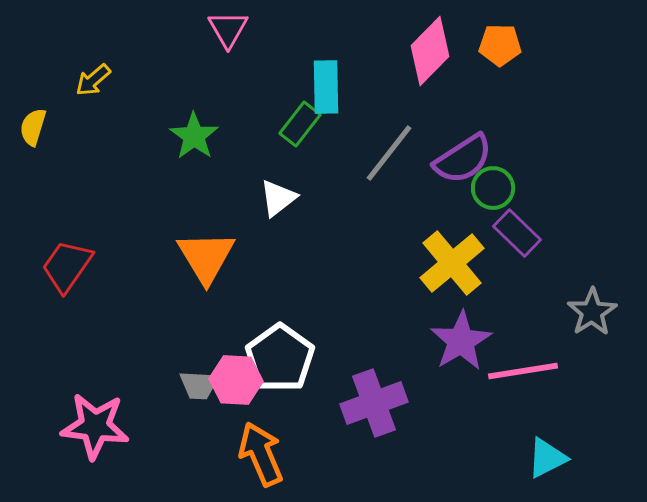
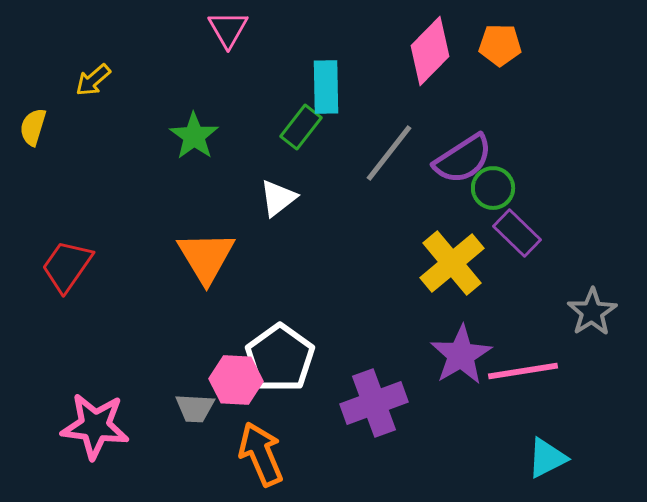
green rectangle: moved 1 px right, 3 px down
purple star: moved 14 px down
gray trapezoid: moved 4 px left, 23 px down
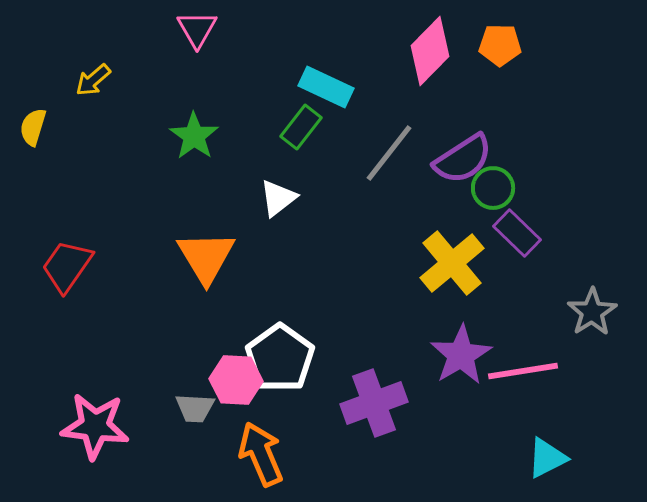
pink triangle: moved 31 px left
cyan rectangle: rotated 64 degrees counterclockwise
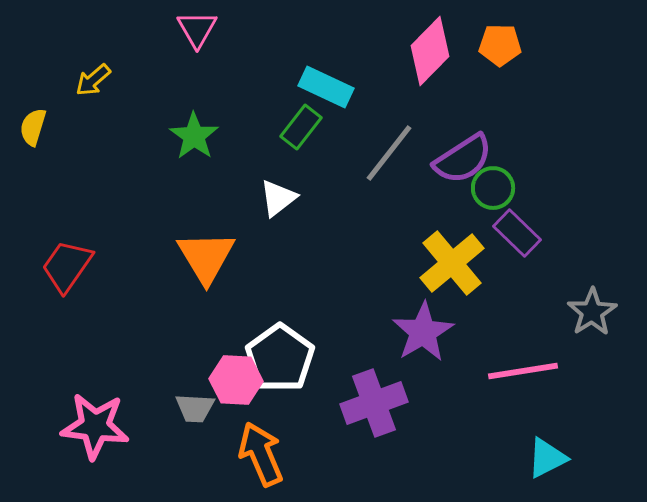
purple star: moved 38 px left, 23 px up
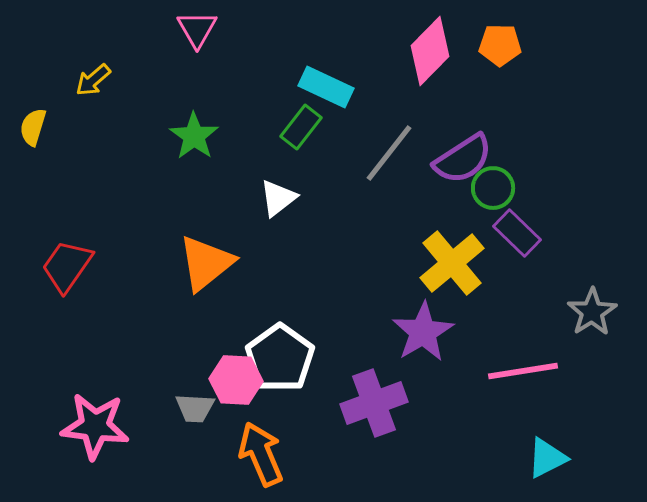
orange triangle: moved 6 px down; rotated 22 degrees clockwise
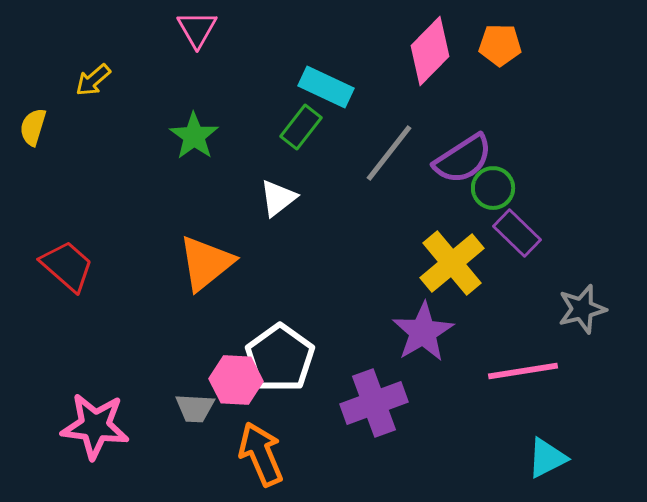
red trapezoid: rotated 96 degrees clockwise
gray star: moved 10 px left, 3 px up; rotated 18 degrees clockwise
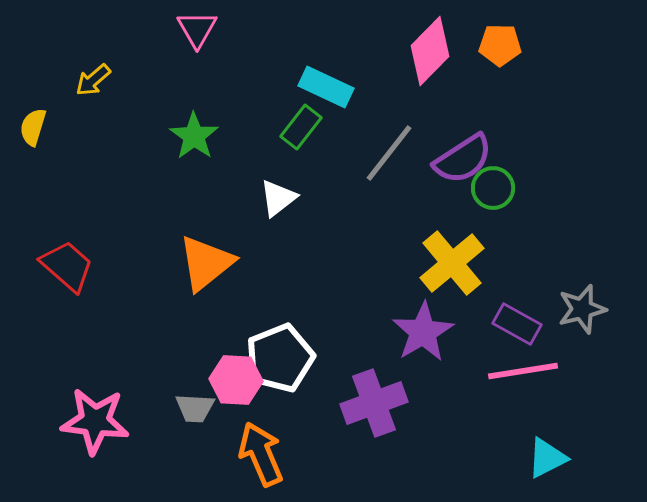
purple rectangle: moved 91 px down; rotated 15 degrees counterclockwise
white pentagon: rotated 14 degrees clockwise
pink star: moved 5 px up
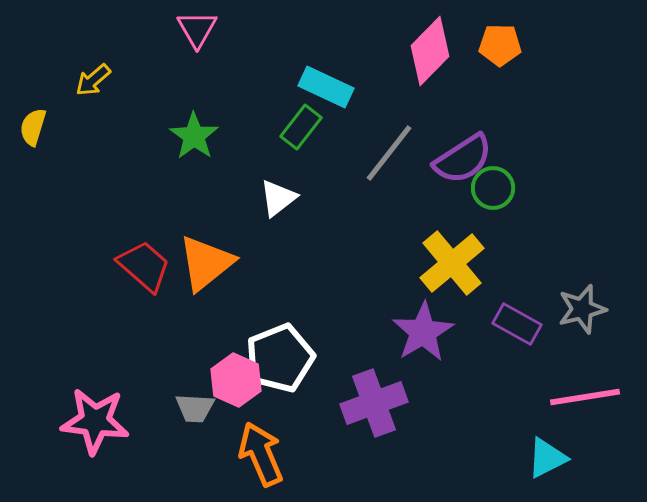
red trapezoid: moved 77 px right
pink line: moved 62 px right, 26 px down
pink hexagon: rotated 21 degrees clockwise
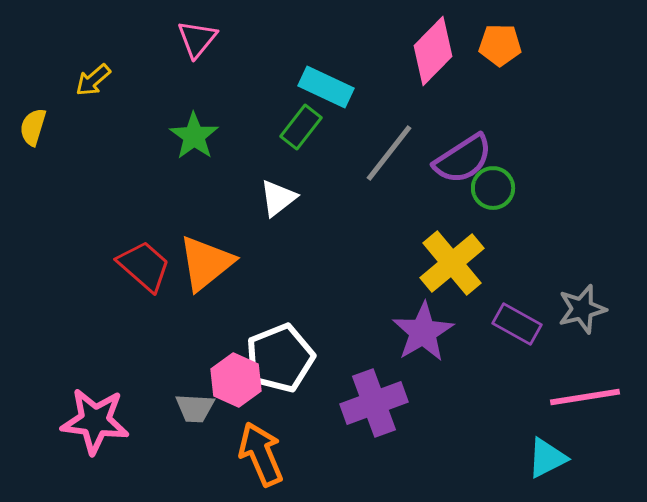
pink triangle: moved 10 px down; rotated 9 degrees clockwise
pink diamond: moved 3 px right
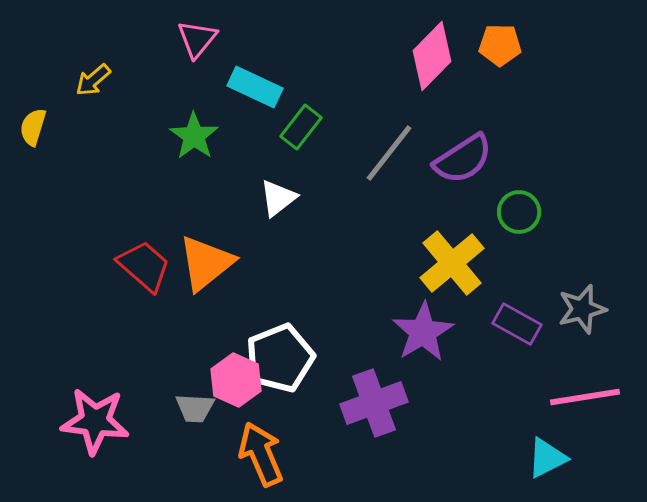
pink diamond: moved 1 px left, 5 px down
cyan rectangle: moved 71 px left
green circle: moved 26 px right, 24 px down
